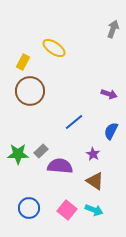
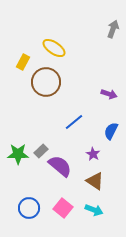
brown circle: moved 16 px right, 9 px up
purple semicircle: rotated 35 degrees clockwise
pink square: moved 4 px left, 2 px up
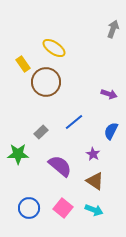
yellow rectangle: moved 2 px down; rotated 63 degrees counterclockwise
gray rectangle: moved 19 px up
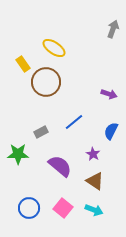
gray rectangle: rotated 16 degrees clockwise
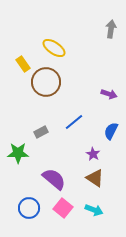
gray arrow: moved 2 px left; rotated 12 degrees counterclockwise
green star: moved 1 px up
purple semicircle: moved 6 px left, 13 px down
brown triangle: moved 3 px up
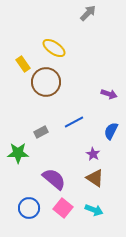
gray arrow: moved 23 px left, 16 px up; rotated 36 degrees clockwise
blue line: rotated 12 degrees clockwise
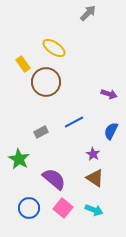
green star: moved 1 px right, 6 px down; rotated 30 degrees clockwise
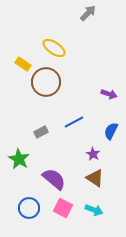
yellow rectangle: rotated 21 degrees counterclockwise
pink square: rotated 12 degrees counterclockwise
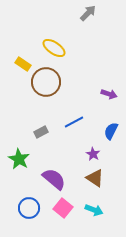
pink square: rotated 12 degrees clockwise
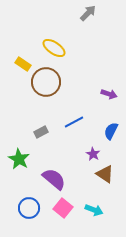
brown triangle: moved 10 px right, 4 px up
